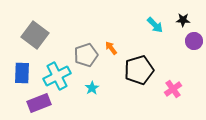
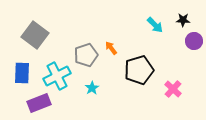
pink cross: rotated 12 degrees counterclockwise
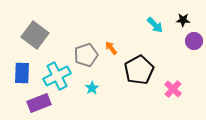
black pentagon: rotated 12 degrees counterclockwise
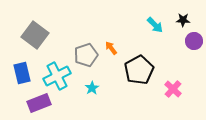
blue rectangle: rotated 15 degrees counterclockwise
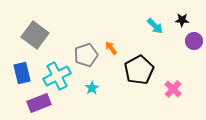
black star: moved 1 px left
cyan arrow: moved 1 px down
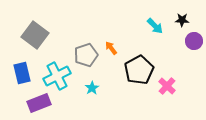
pink cross: moved 6 px left, 3 px up
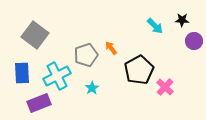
blue rectangle: rotated 10 degrees clockwise
pink cross: moved 2 px left, 1 px down
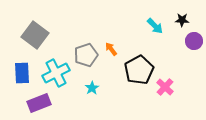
orange arrow: moved 1 px down
cyan cross: moved 1 px left, 3 px up
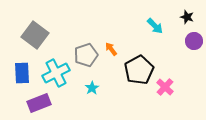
black star: moved 5 px right, 3 px up; rotated 16 degrees clockwise
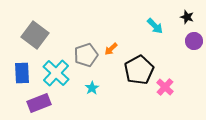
orange arrow: rotated 96 degrees counterclockwise
cyan cross: rotated 20 degrees counterclockwise
